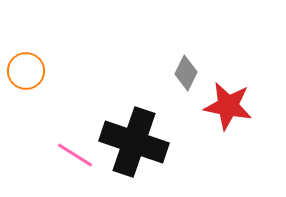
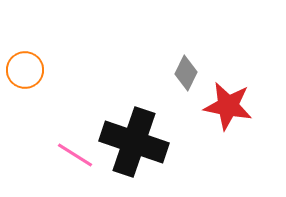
orange circle: moved 1 px left, 1 px up
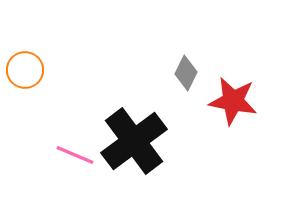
red star: moved 5 px right, 5 px up
black cross: moved 1 px up; rotated 34 degrees clockwise
pink line: rotated 9 degrees counterclockwise
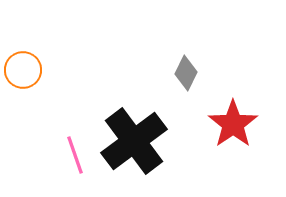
orange circle: moved 2 px left
red star: moved 23 px down; rotated 27 degrees clockwise
pink line: rotated 48 degrees clockwise
